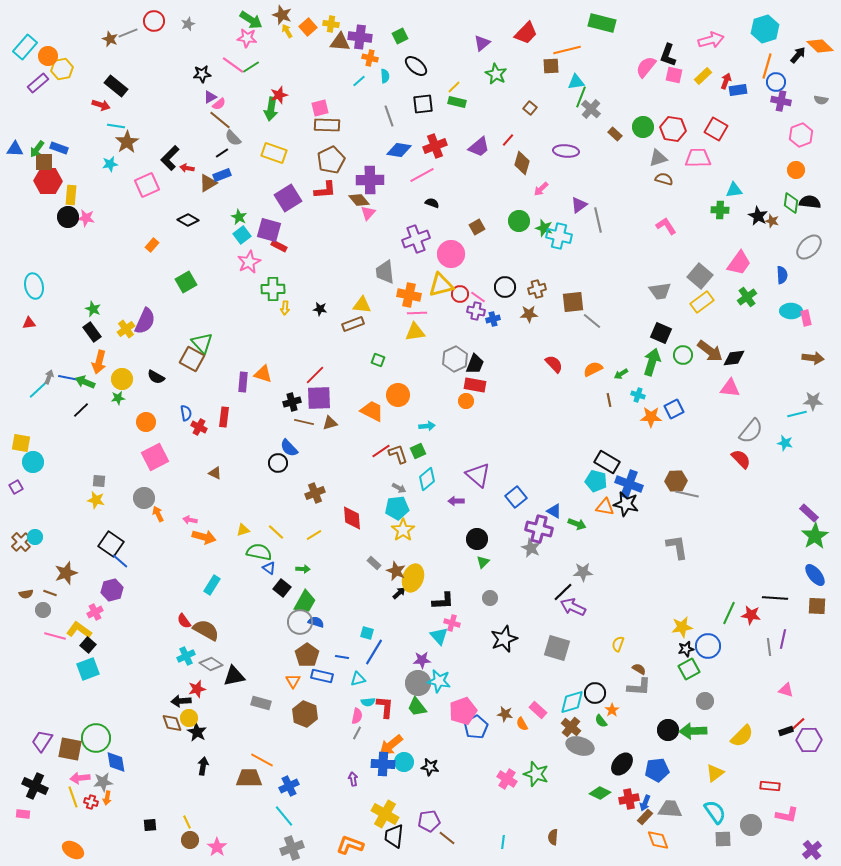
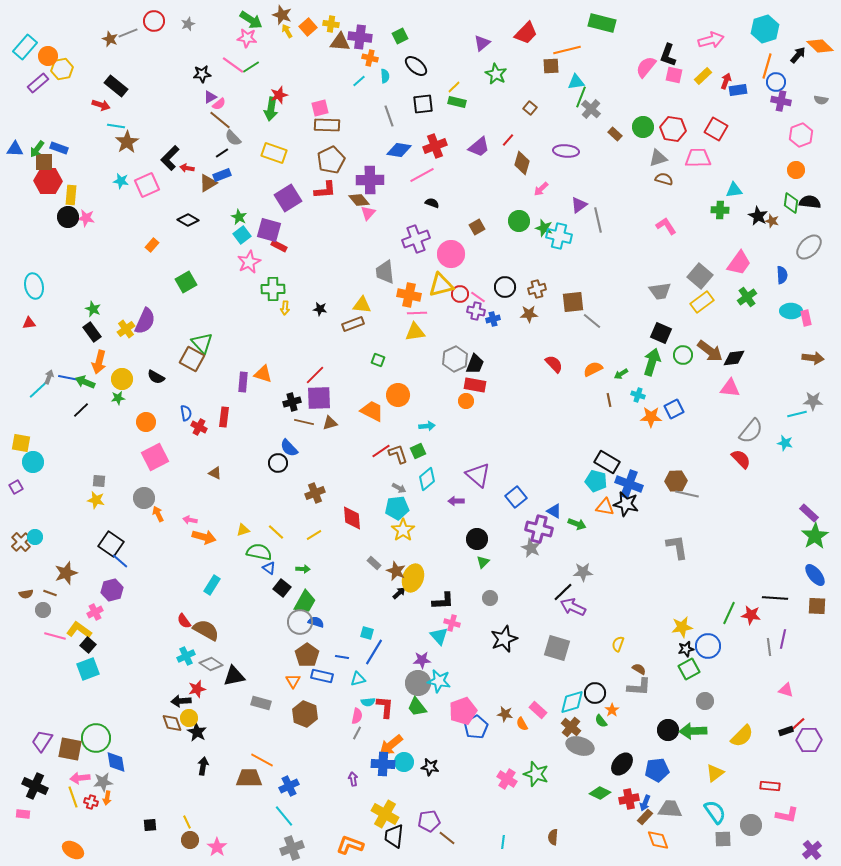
cyan star at (110, 164): moved 11 px right, 17 px down; rotated 21 degrees clockwise
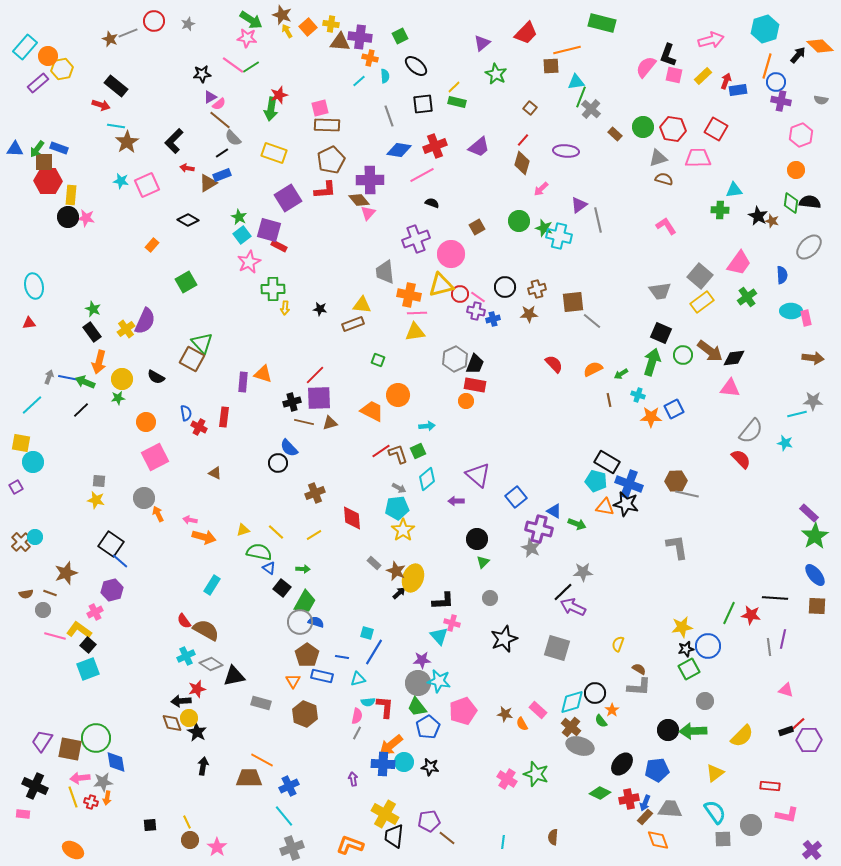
red line at (508, 140): moved 15 px right
black L-shape at (170, 158): moved 4 px right, 17 px up
cyan line at (39, 389): moved 7 px left, 16 px down
blue pentagon at (476, 727): moved 48 px left
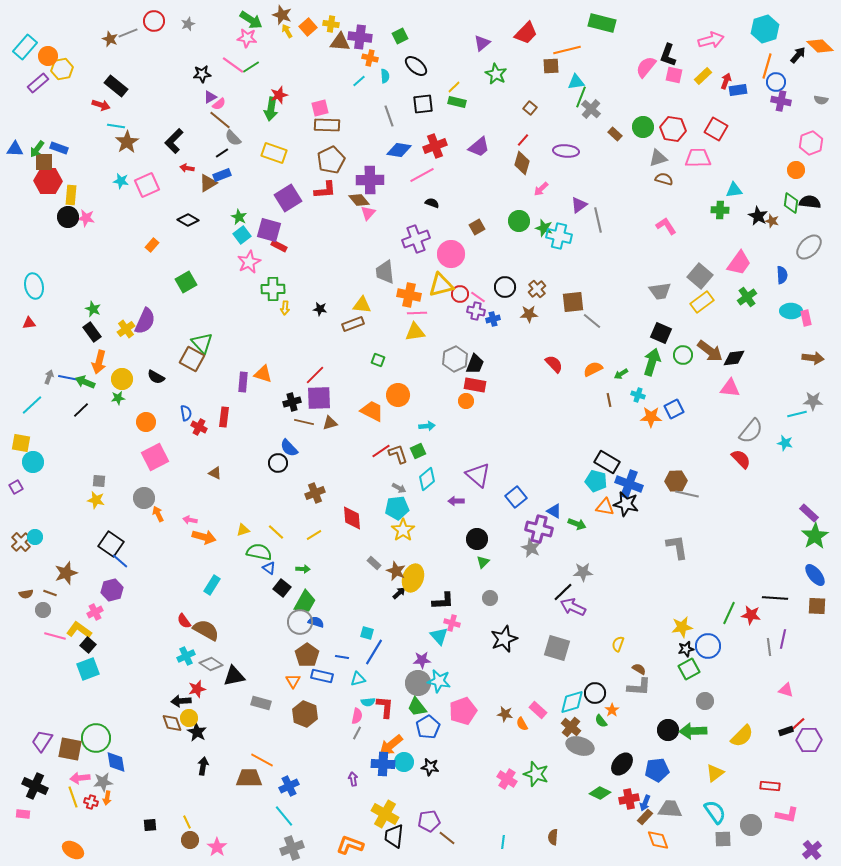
pink hexagon at (801, 135): moved 10 px right, 8 px down
brown cross at (537, 289): rotated 24 degrees counterclockwise
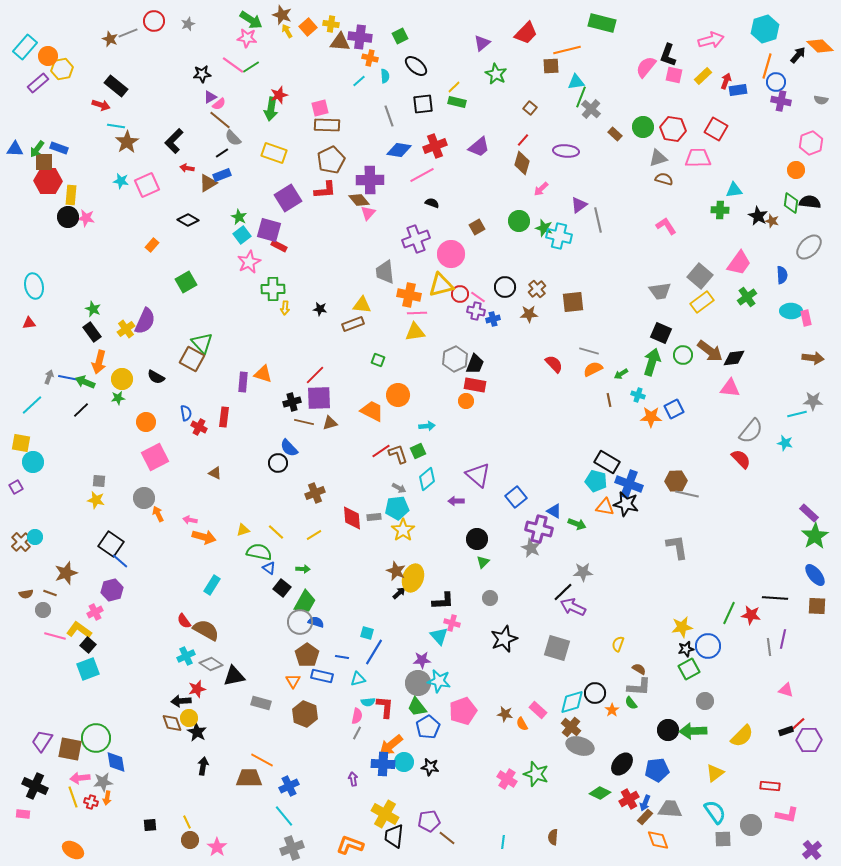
gray line at (592, 321): moved 3 px left, 30 px down; rotated 24 degrees counterclockwise
gray rectangle at (374, 563): moved 46 px up; rotated 48 degrees counterclockwise
green semicircle at (601, 721): moved 30 px right, 18 px up
red cross at (629, 799): rotated 18 degrees counterclockwise
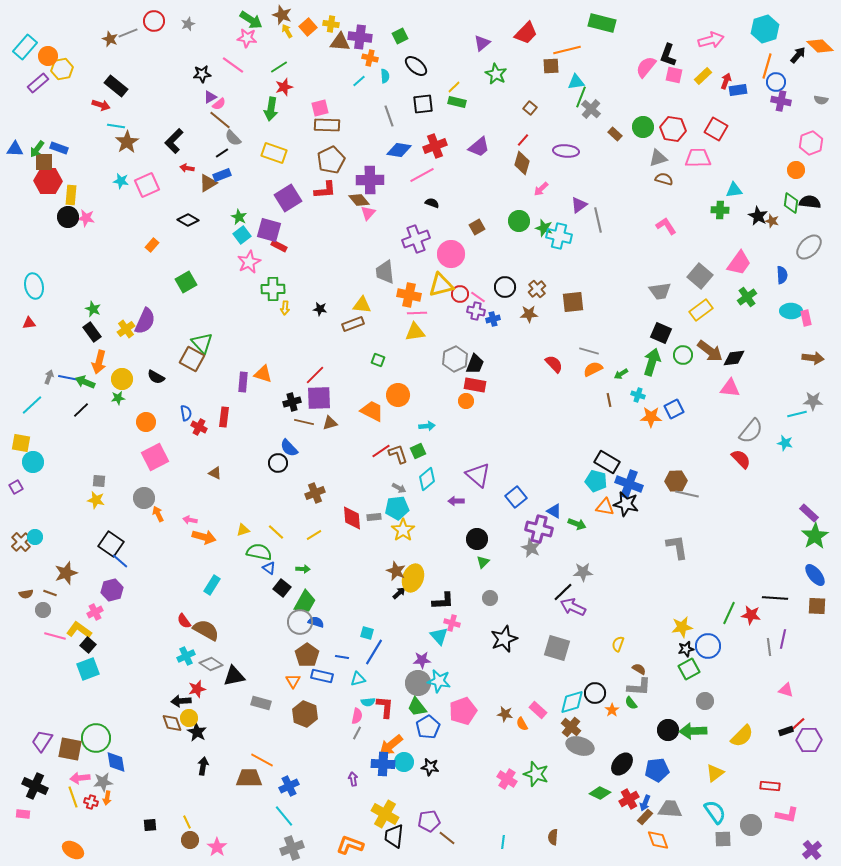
green line at (251, 67): moved 28 px right
red star at (279, 95): moved 5 px right, 8 px up
yellow rectangle at (702, 302): moved 1 px left, 8 px down
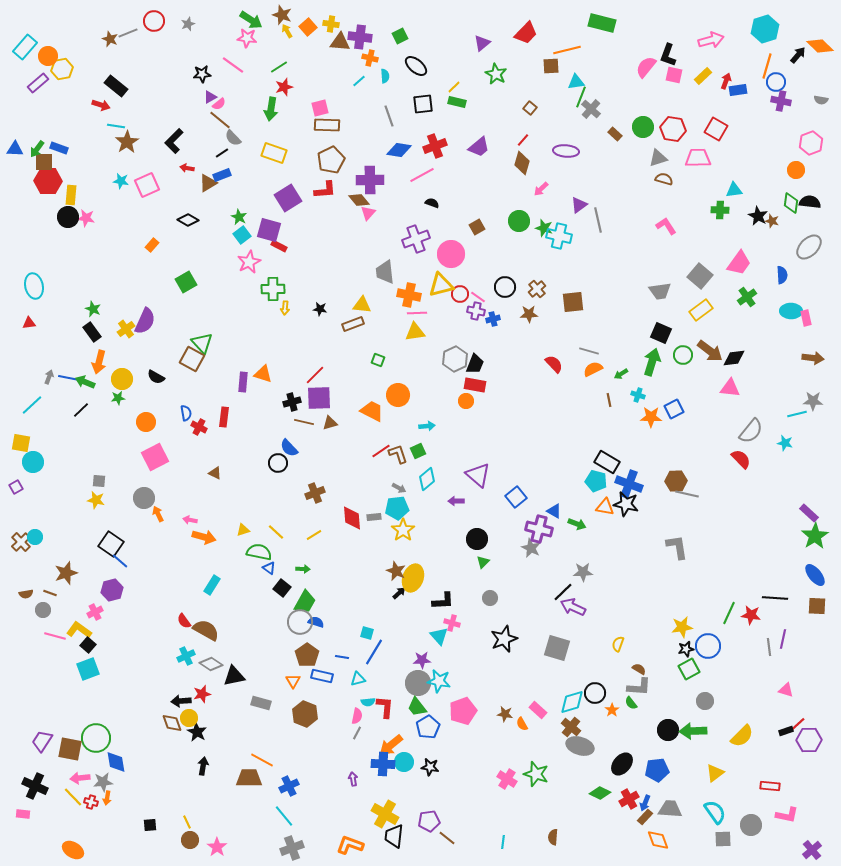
red star at (197, 689): moved 5 px right, 5 px down
yellow line at (73, 797): rotated 25 degrees counterclockwise
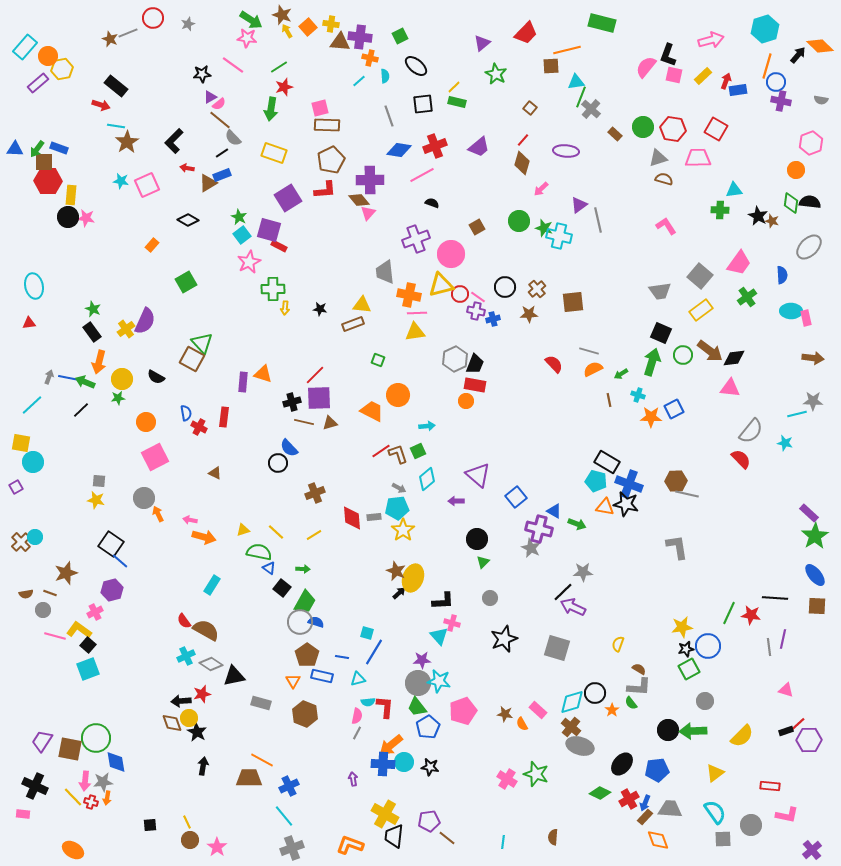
red circle at (154, 21): moved 1 px left, 3 px up
pink arrow at (80, 778): moved 5 px right, 3 px down; rotated 78 degrees counterclockwise
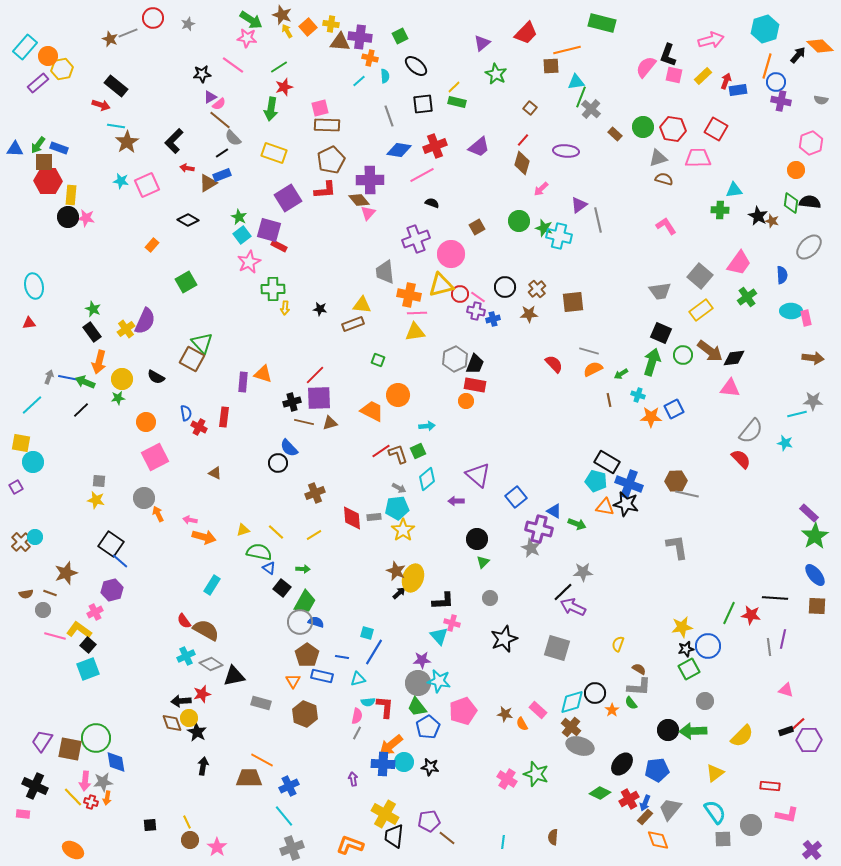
green arrow at (37, 149): moved 1 px right, 4 px up
gray trapezoid at (670, 809): rotated 55 degrees counterclockwise
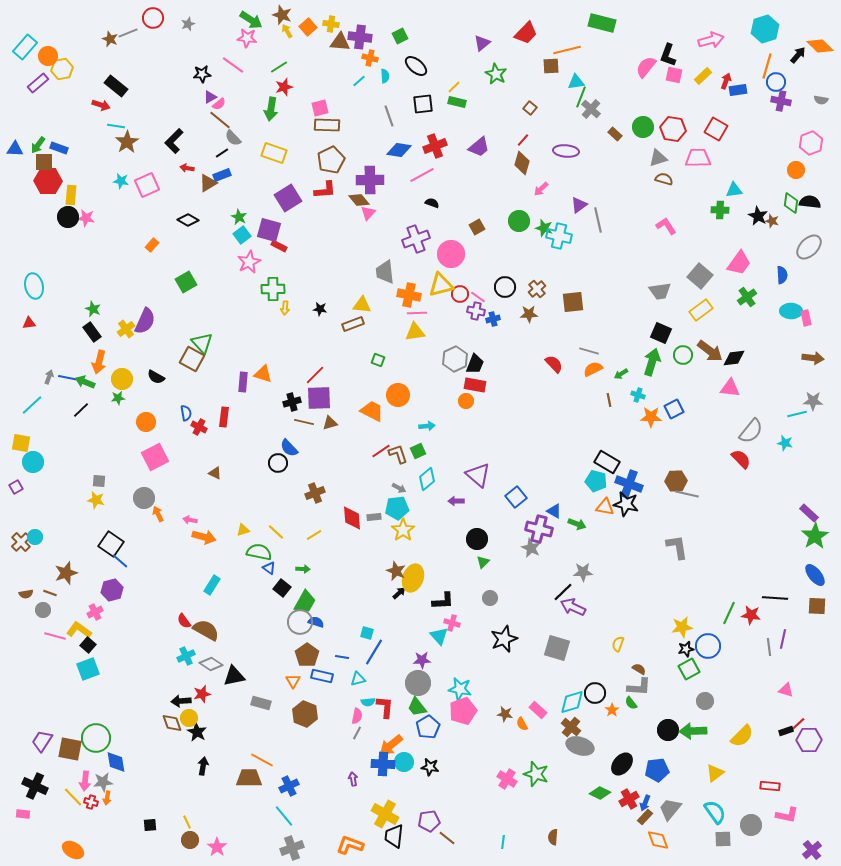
cyan star at (439, 681): moved 21 px right, 8 px down
